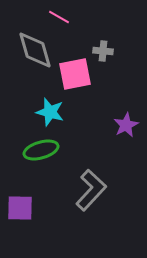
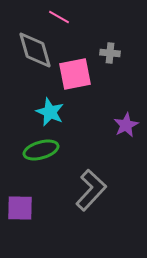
gray cross: moved 7 px right, 2 px down
cyan star: rotated 8 degrees clockwise
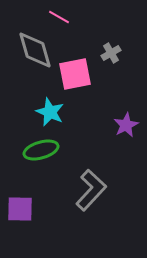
gray cross: moved 1 px right; rotated 36 degrees counterclockwise
purple square: moved 1 px down
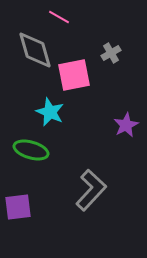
pink square: moved 1 px left, 1 px down
green ellipse: moved 10 px left; rotated 32 degrees clockwise
purple square: moved 2 px left, 2 px up; rotated 8 degrees counterclockwise
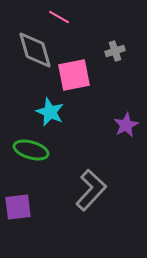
gray cross: moved 4 px right, 2 px up; rotated 12 degrees clockwise
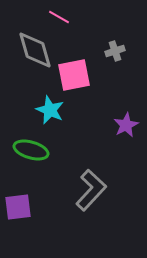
cyan star: moved 2 px up
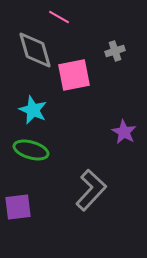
cyan star: moved 17 px left
purple star: moved 2 px left, 7 px down; rotated 15 degrees counterclockwise
